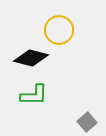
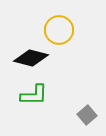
gray square: moved 7 px up
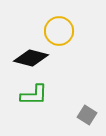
yellow circle: moved 1 px down
gray square: rotated 18 degrees counterclockwise
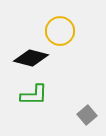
yellow circle: moved 1 px right
gray square: rotated 18 degrees clockwise
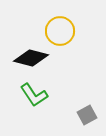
green L-shape: rotated 56 degrees clockwise
gray square: rotated 12 degrees clockwise
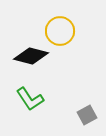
black diamond: moved 2 px up
green L-shape: moved 4 px left, 4 px down
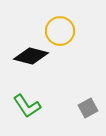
green L-shape: moved 3 px left, 7 px down
gray square: moved 1 px right, 7 px up
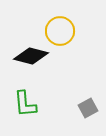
green L-shape: moved 2 px left, 2 px up; rotated 28 degrees clockwise
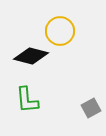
green L-shape: moved 2 px right, 4 px up
gray square: moved 3 px right
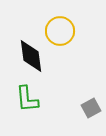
black diamond: rotated 68 degrees clockwise
green L-shape: moved 1 px up
